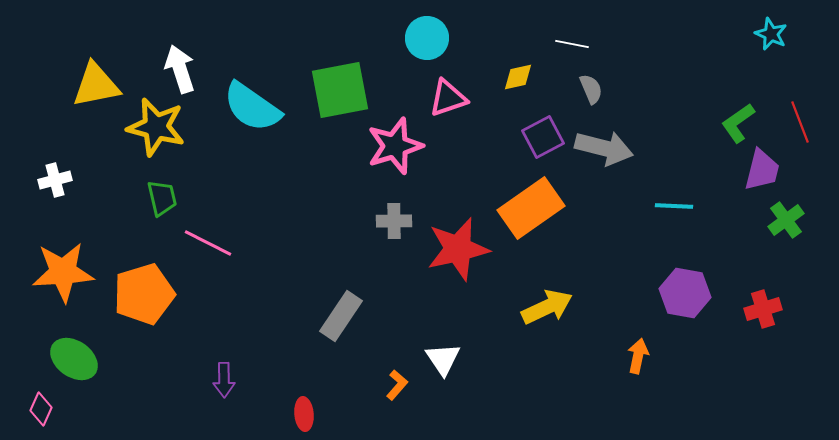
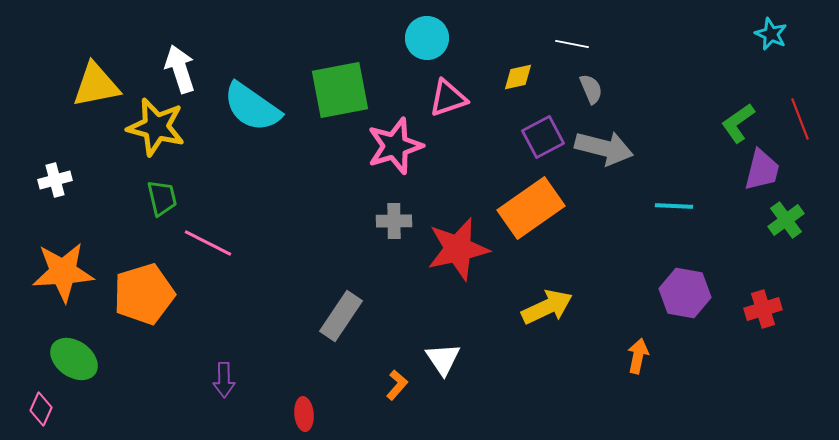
red line: moved 3 px up
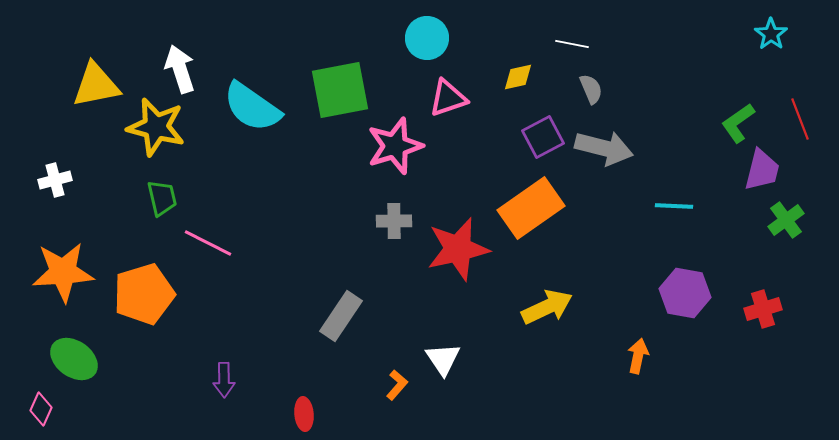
cyan star: rotated 12 degrees clockwise
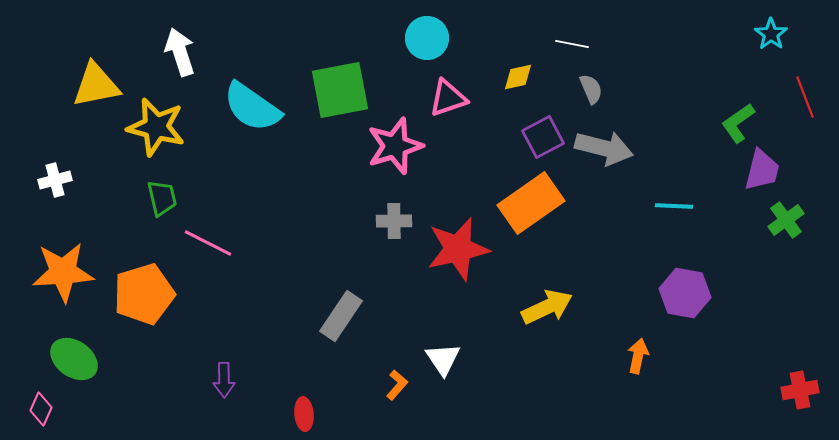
white arrow: moved 17 px up
red line: moved 5 px right, 22 px up
orange rectangle: moved 5 px up
red cross: moved 37 px right, 81 px down; rotated 6 degrees clockwise
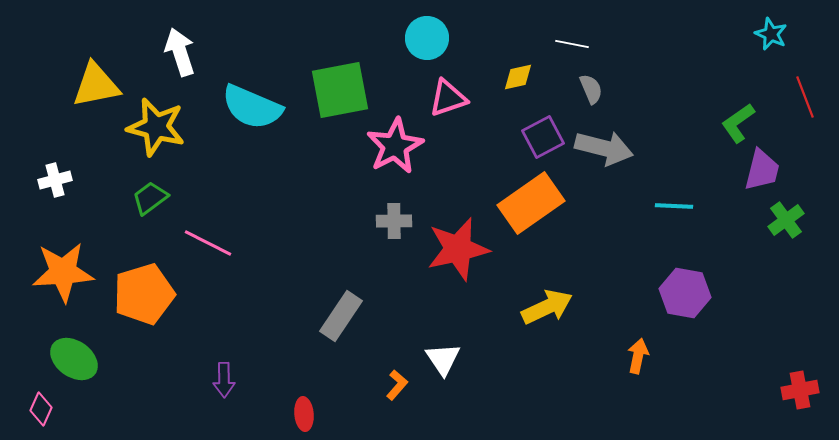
cyan star: rotated 12 degrees counterclockwise
cyan semicircle: rotated 12 degrees counterclockwise
pink star: rotated 10 degrees counterclockwise
green trapezoid: moved 12 px left; rotated 114 degrees counterclockwise
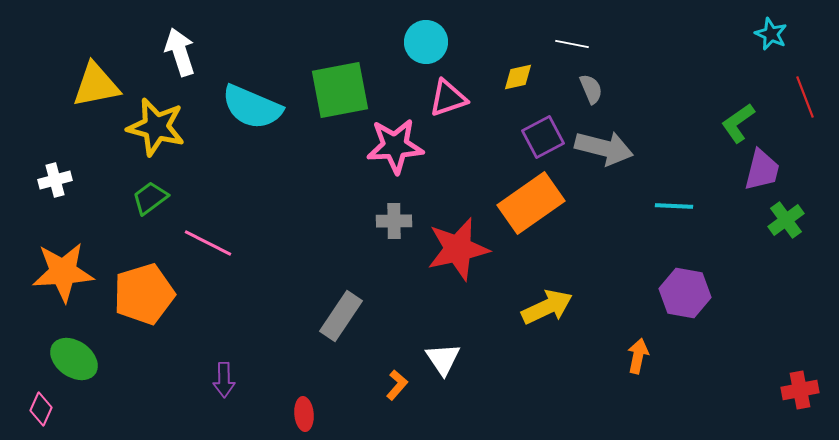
cyan circle: moved 1 px left, 4 px down
pink star: rotated 24 degrees clockwise
